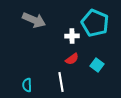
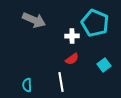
cyan square: moved 7 px right; rotated 16 degrees clockwise
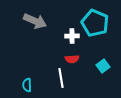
gray arrow: moved 1 px right, 1 px down
red semicircle: rotated 32 degrees clockwise
cyan square: moved 1 px left, 1 px down
white line: moved 4 px up
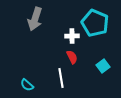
gray arrow: moved 2 px up; rotated 85 degrees clockwise
red semicircle: moved 2 px up; rotated 112 degrees counterclockwise
cyan semicircle: rotated 48 degrees counterclockwise
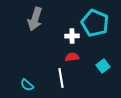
red semicircle: rotated 72 degrees counterclockwise
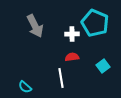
gray arrow: moved 7 px down; rotated 45 degrees counterclockwise
white cross: moved 2 px up
cyan semicircle: moved 2 px left, 2 px down
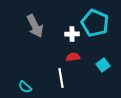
red semicircle: moved 1 px right
cyan square: moved 1 px up
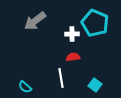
gray arrow: moved 5 px up; rotated 80 degrees clockwise
cyan square: moved 8 px left, 20 px down; rotated 16 degrees counterclockwise
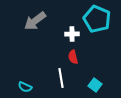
cyan pentagon: moved 2 px right, 4 px up
red semicircle: rotated 96 degrees counterclockwise
cyan semicircle: rotated 16 degrees counterclockwise
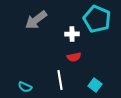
gray arrow: moved 1 px right, 1 px up
red semicircle: moved 1 px right; rotated 88 degrees counterclockwise
white line: moved 1 px left, 2 px down
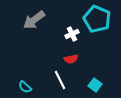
gray arrow: moved 2 px left
white cross: rotated 24 degrees counterclockwise
red semicircle: moved 3 px left, 2 px down
white line: rotated 18 degrees counterclockwise
cyan semicircle: rotated 16 degrees clockwise
